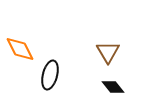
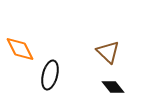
brown triangle: rotated 15 degrees counterclockwise
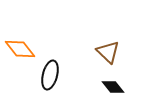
orange diamond: rotated 12 degrees counterclockwise
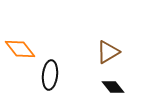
brown triangle: rotated 45 degrees clockwise
black ellipse: rotated 8 degrees counterclockwise
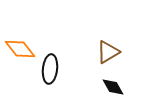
black ellipse: moved 6 px up
black diamond: rotated 10 degrees clockwise
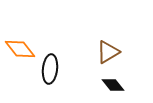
black diamond: moved 2 px up; rotated 10 degrees counterclockwise
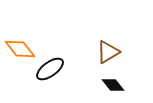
black ellipse: rotated 48 degrees clockwise
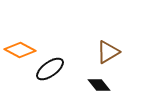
orange diamond: moved 1 px down; rotated 24 degrees counterclockwise
black diamond: moved 14 px left
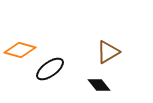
orange diamond: rotated 12 degrees counterclockwise
